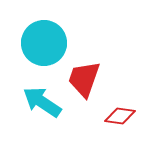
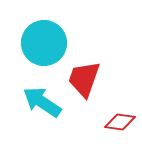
red diamond: moved 6 px down
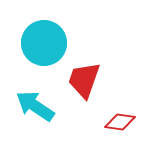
red trapezoid: moved 1 px down
cyan arrow: moved 7 px left, 4 px down
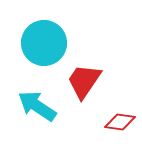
red trapezoid: moved 1 px down; rotated 15 degrees clockwise
cyan arrow: moved 2 px right
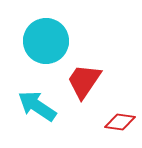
cyan circle: moved 2 px right, 2 px up
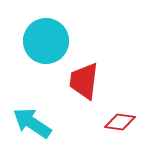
red trapezoid: rotated 27 degrees counterclockwise
cyan arrow: moved 5 px left, 17 px down
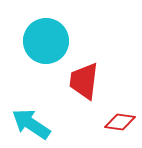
cyan arrow: moved 1 px left, 1 px down
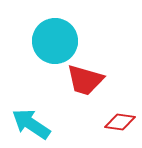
cyan circle: moved 9 px right
red trapezoid: moved 1 px right, 1 px up; rotated 81 degrees counterclockwise
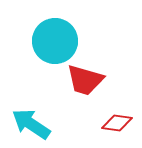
red diamond: moved 3 px left, 1 px down
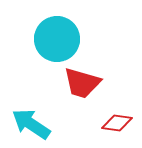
cyan circle: moved 2 px right, 2 px up
red trapezoid: moved 3 px left, 3 px down
